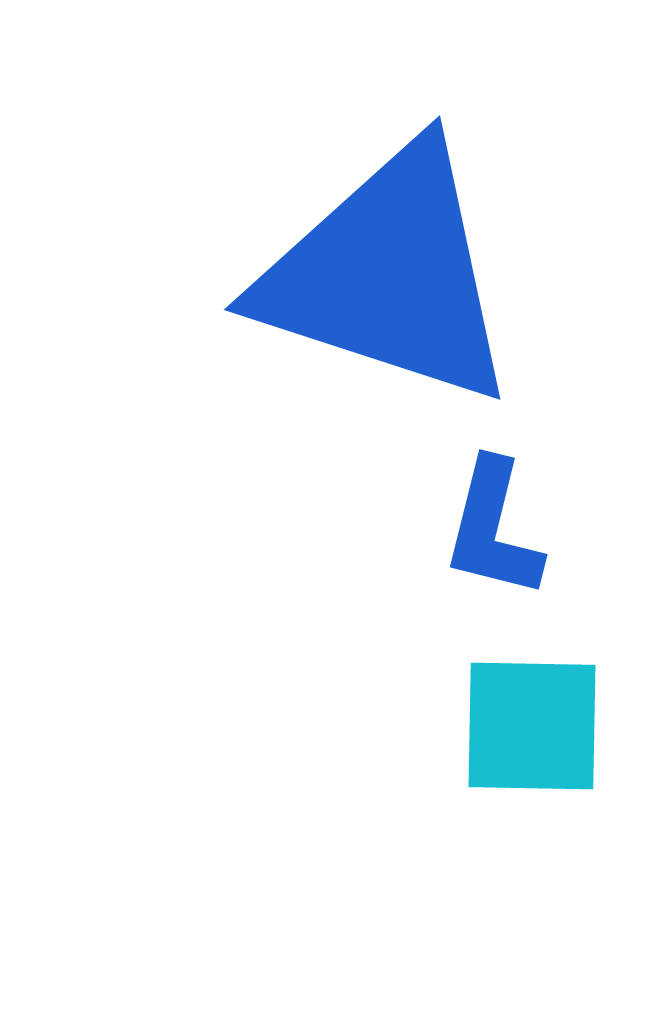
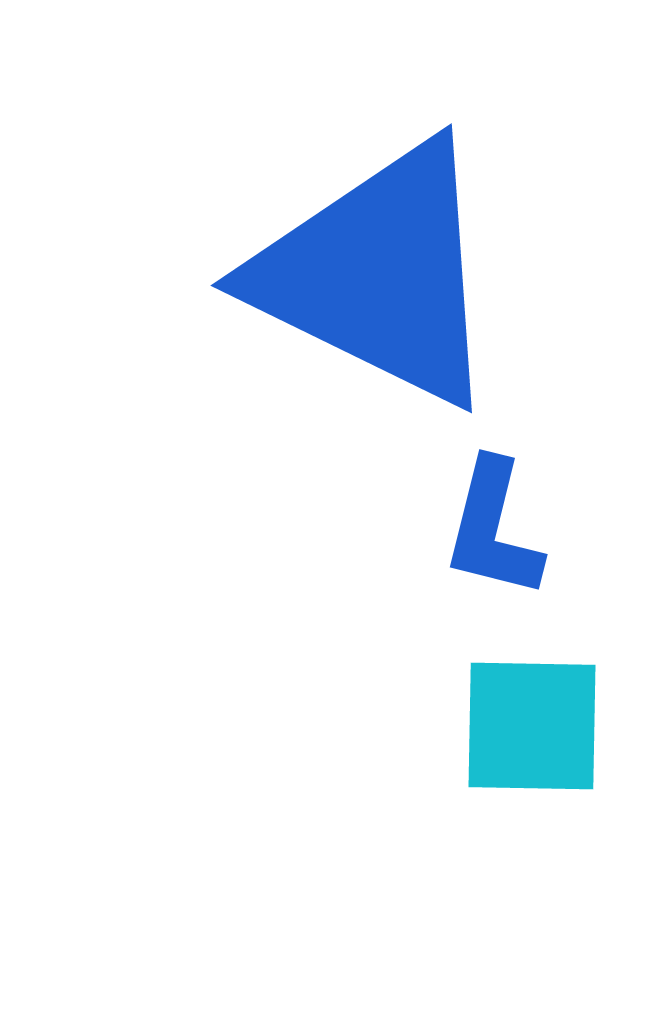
blue triangle: moved 10 px left, 1 px up; rotated 8 degrees clockwise
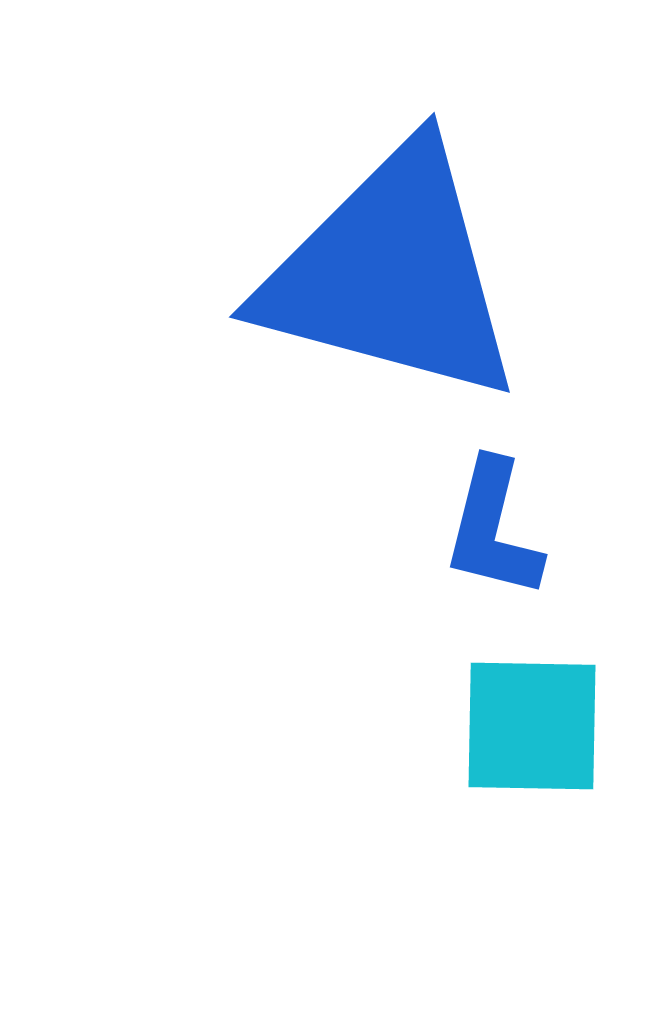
blue triangle: moved 13 px right; rotated 11 degrees counterclockwise
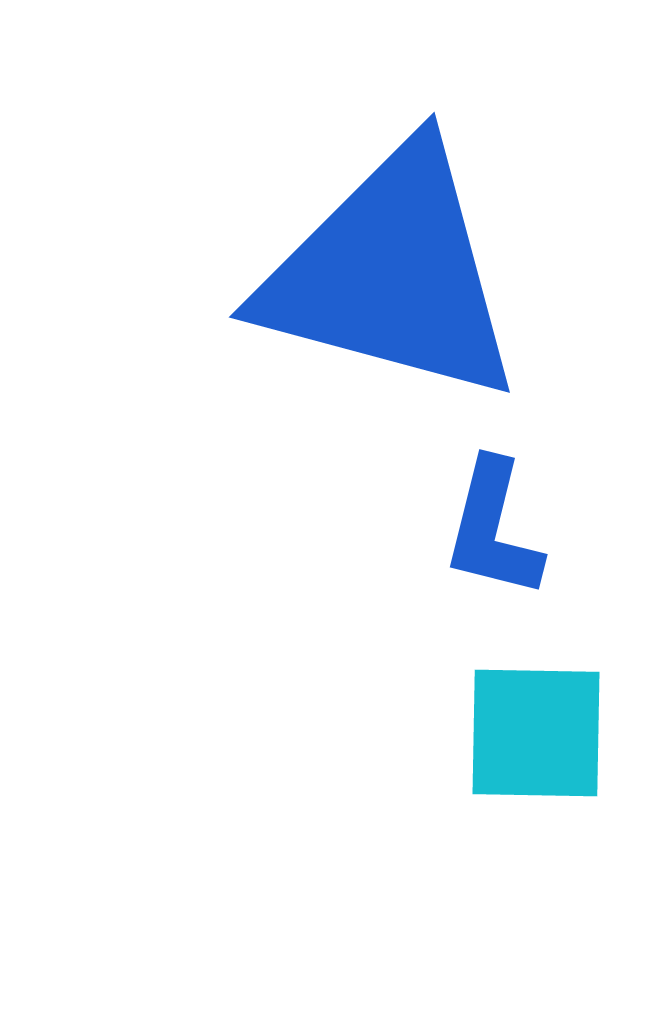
cyan square: moved 4 px right, 7 px down
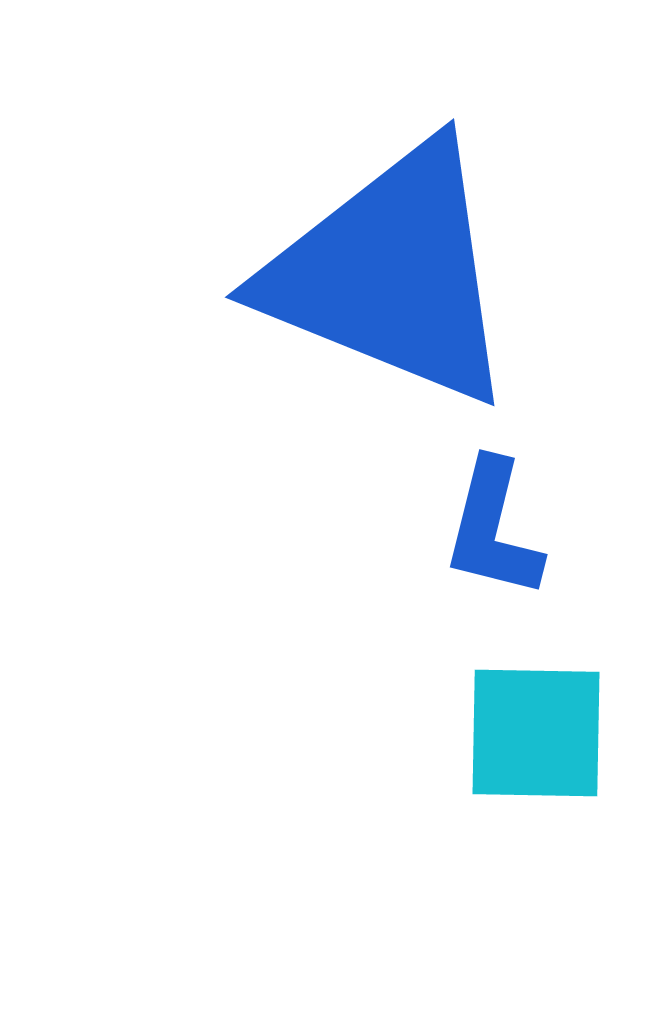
blue triangle: rotated 7 degrees clockwise
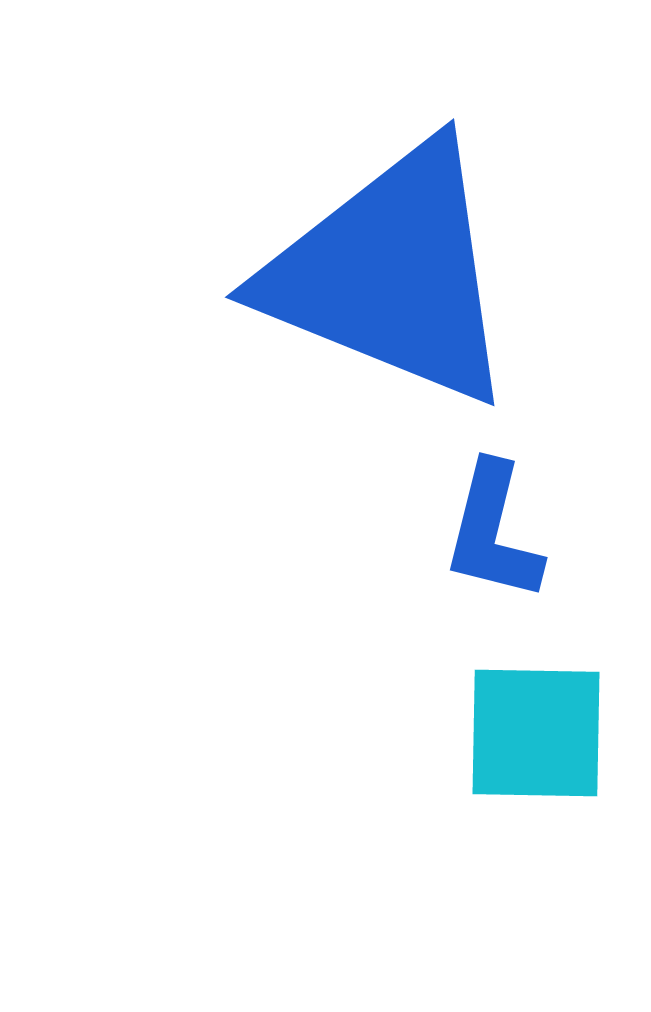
blue L-shape: moved 3 px down
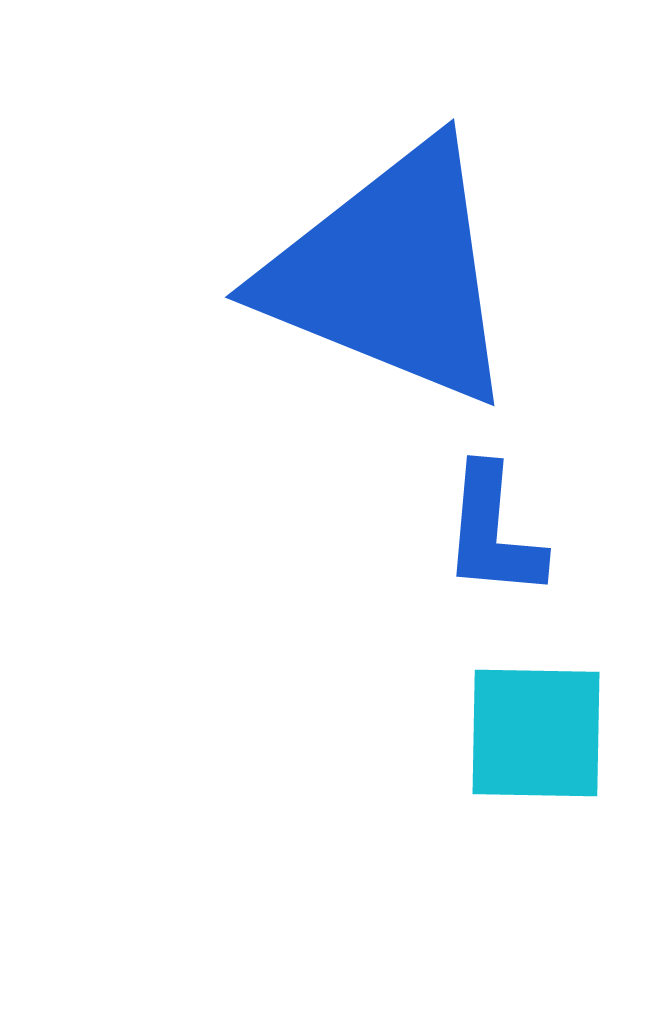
blue L-shape: rotated 9 degrees counterclockwise
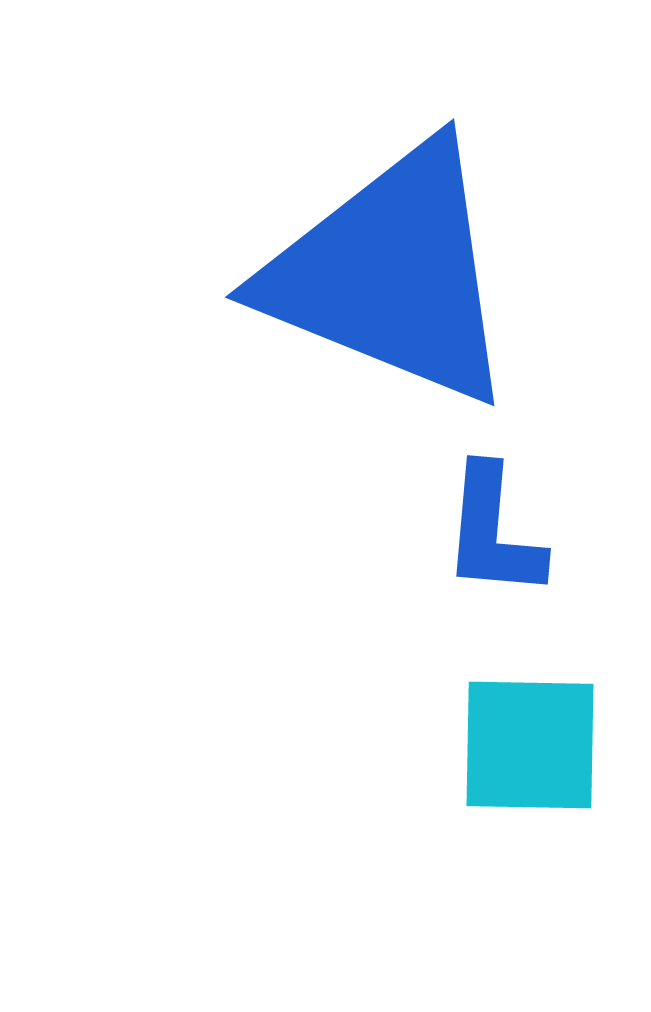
cyan square: moved 6 px left, 12 px down
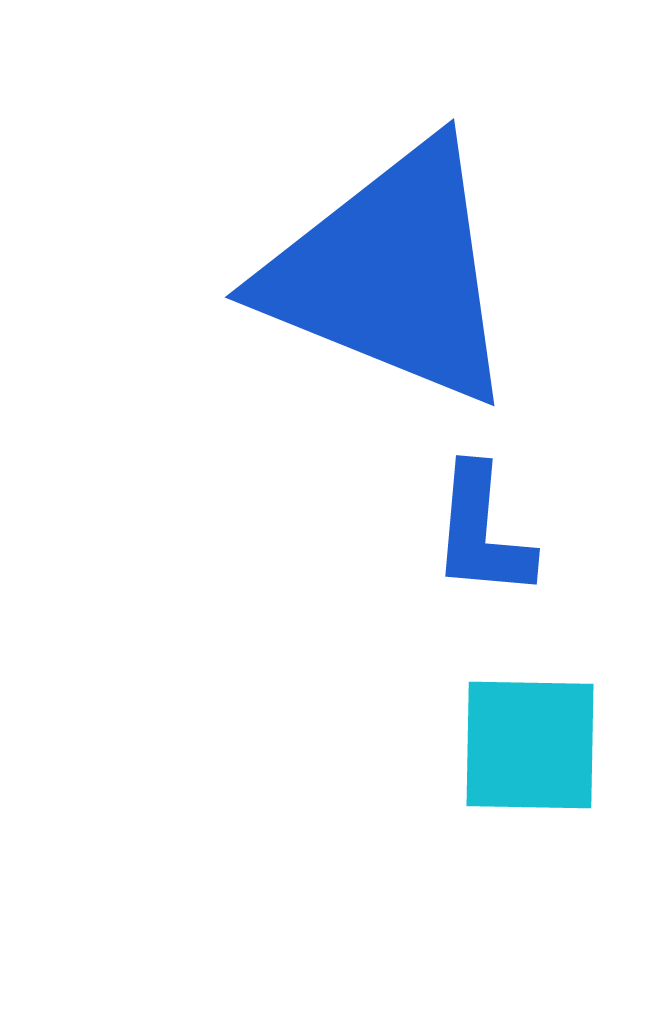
blue L-shape: moved 11 px left
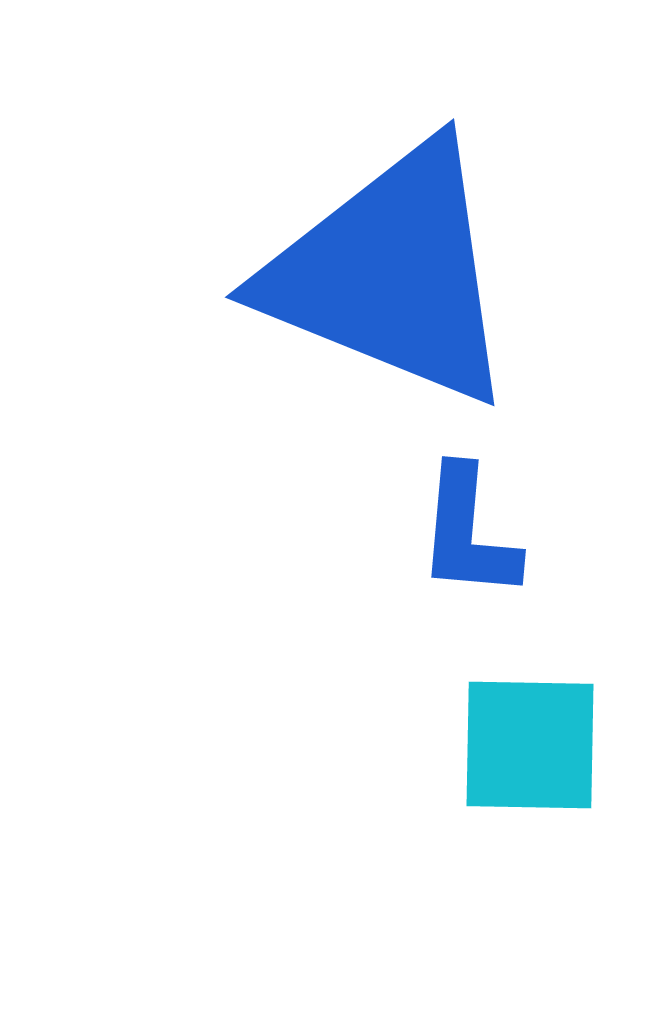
blue L-shape: moved 14 px left, 1 px down
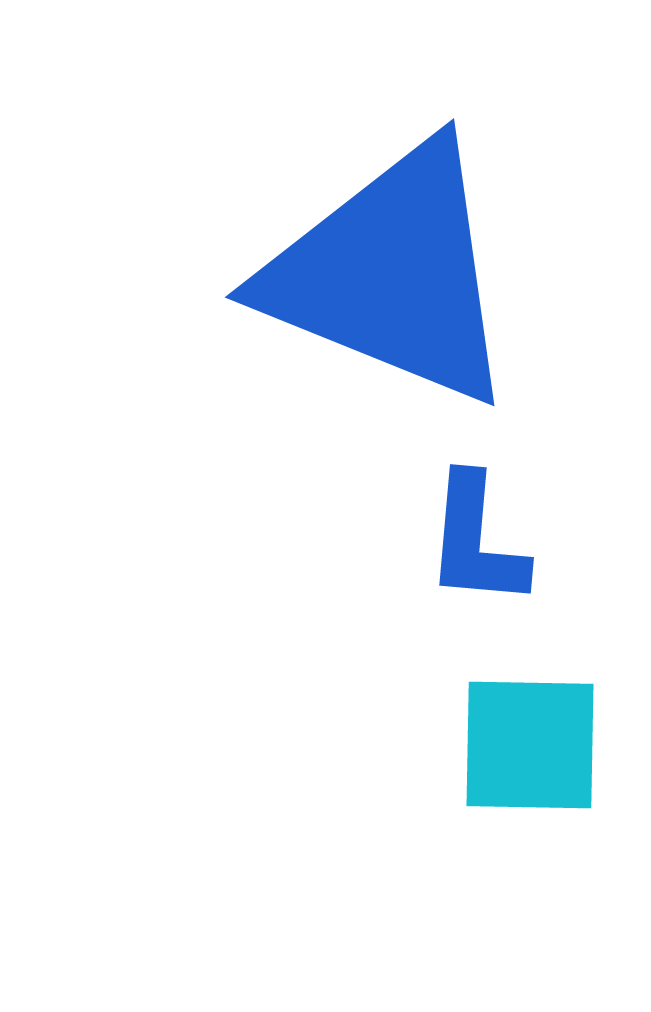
blue L-shape: moved 8 px right, 8 px down
